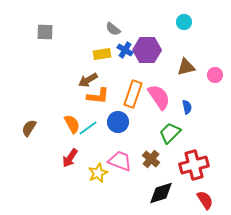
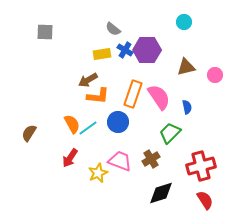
brown semicircle: moved 5 px down
brown cross: rotated 18 degrees clockwise
red cross: moved 7 px right, 1 px down
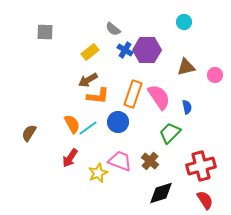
yellow rectangle: moved 12 px left, 2 px up; rotated 30 degrees counterclockwise
brown cross: moved 1 px left, 2 px down; rotated 18 degrees counterclockwise
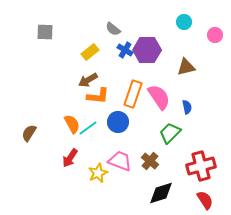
pink circle: moved 40 px up
